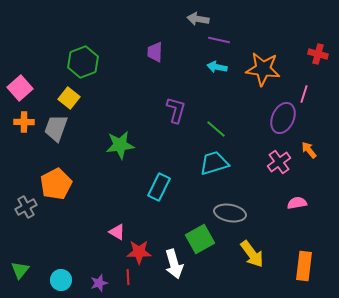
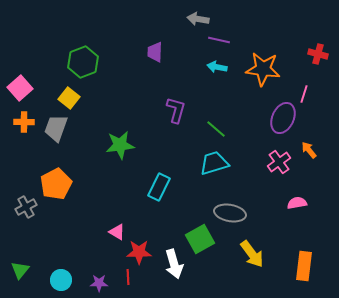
purple star: rotated 18 degrees clockwise
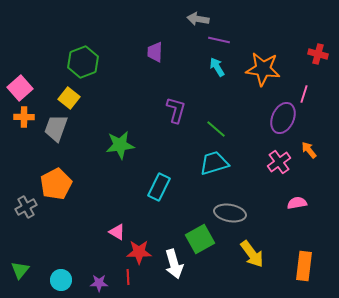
cyan arrow: rotated 48 degrees clockwise
orange cross: moved 5 px up
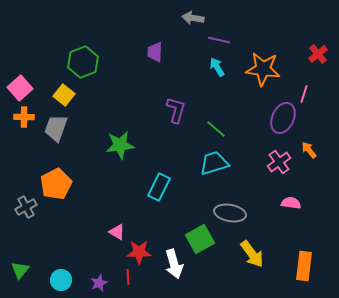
gray arrow: moved 5 px left, 1 px up
red cross: rotated 36 degrees clockwise
yellow square: moved 5 px left, 3 px up
pink semicircle: moved 6 px left; rotated 18 degrees clockwise
purple star: rotated 24 degrees counterclockwise
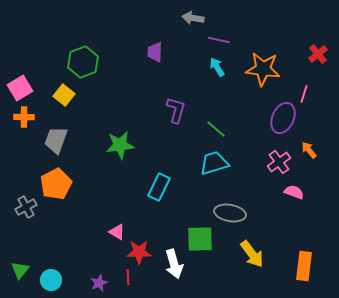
pink square: rotated 10 degrees clockwise
gray trapezoid: moved 12 px down
pink semicircle: moved 3 px right, 11 px up; rotated 12 degrees clockwise
green square: rotated 28 degrees clockwise
cyan circle: moved 10 px left
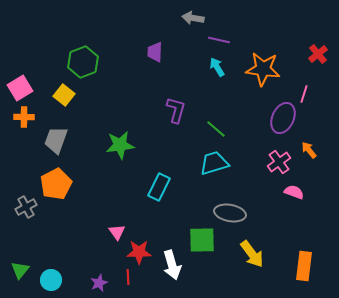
pink triangle: rotated 24 degrees clockwise
green square: moved 2 px right, 1 px down
white arrow: moved 2 px left, 1 px down
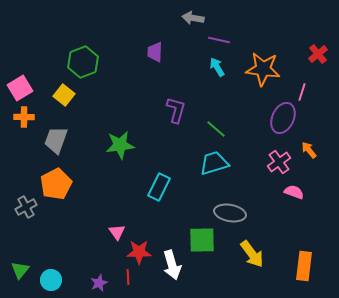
pink line: moved 2 px left, 2 px up
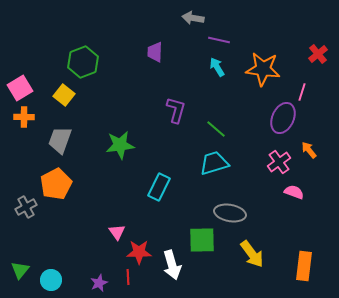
gray trapezoid: moved 4 px right
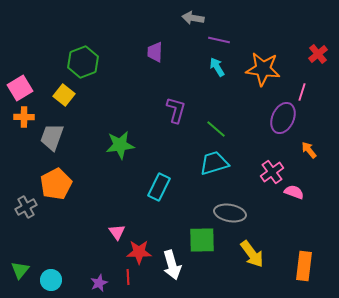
gray trapezoid: moved 8 px left, 3 px up
pink cross: moved 7 px left, 10 px down
